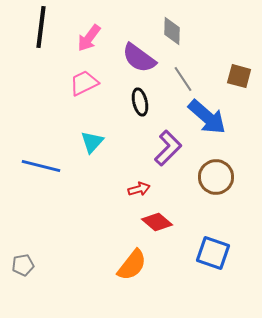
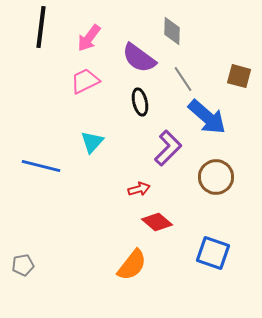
pink trapezoid: moved 1 px right, 2 px up
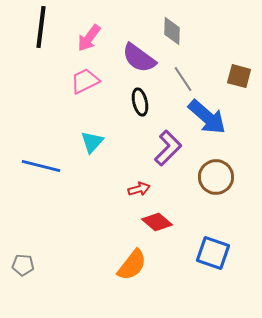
gray pentagon: rotated 15 degrees clockwise
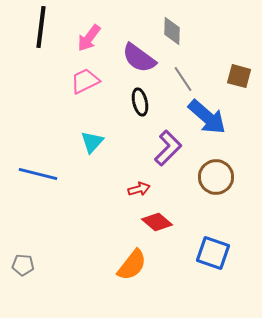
blue line: moved 3 px left, 8 px down
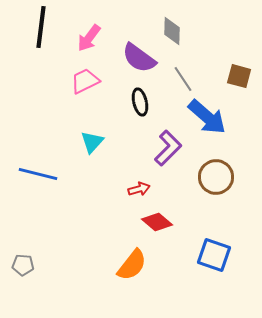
blue square: moved 1 px right, 2 px down
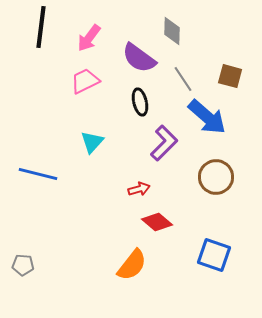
brown square: moved 9 px left
purple L-shape: moved 4 px left, 5 px up
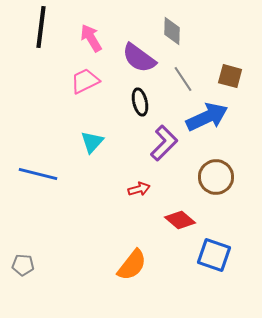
pink arrow: moved 2 px right; rotated 112 degrees clockwise
blue arrow: rotated 66 degrees counterclockwise
red diamond: moved 23 px right, 2 px up
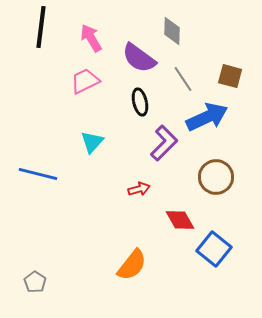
red diamond: rotated 20 degrees clockwise
blue square: moved 6 px up; rotated 20 degrees clockwise
gray pentagon: moved 12 px right, 17 px down; rotated 30 degrees clockwise
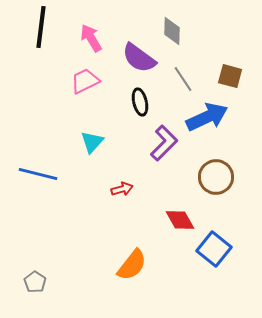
red arrow: moved 17 px left
